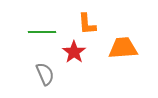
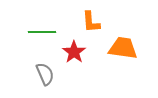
orange L-shape: moved 4 px right, 2 px up
orange trapezoid: rotated 12 degrees clockwise
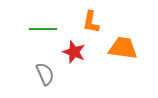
orange L-shape: rotated 15 degrees clockwise
green line: moved 1 px right, 3 px up
red star: rotated 15 degrees counterclockwise
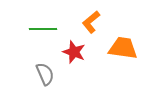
orange L-shape: rotated 40 degrees clockwise
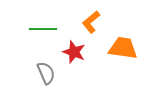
gray semicircle: moved 1 px right, 1 px up
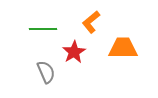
orange trapezoid: rotated 8 degrees counterclockwise
red star: rotated 20 degrees clockwise
gray semicircle: moved 1 px up
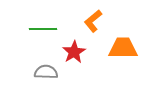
orange L-shape: moved 2 px right, 1 px up
gray semicircle: rotated 65 degrees counterclockwise
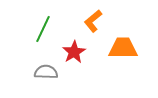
green line: rotated 64 degrees counterclockwise
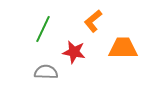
red star: rotated 30 degrees counterclockwise
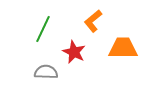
red star: rotated 15 degrees clockwise
